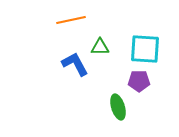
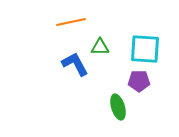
orange line: moved 2 px down
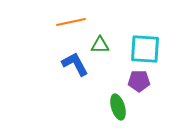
green triangle: moved 2 px up
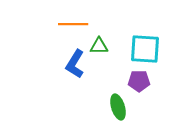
orange line: moved 2 px right, 2 px down; rotated 12 degrees clockwise
green triangle: moved 1 px left, 1 px down
blue L-shape: rotated 120 degrees counterclockwise
